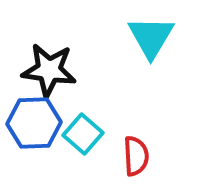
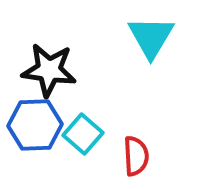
blue hexagon: moved 1 px right, 2 px down
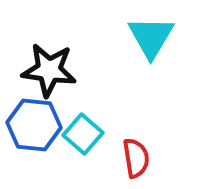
blue hexagon: moved 1 px left; rotated 8 degrees clockwise
red semicircle: moved 2 px down; rotated 6 degrees counterclockwise
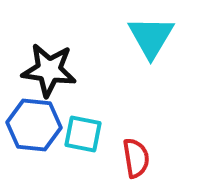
cyan square: rotated 30 degrees counterclockwise
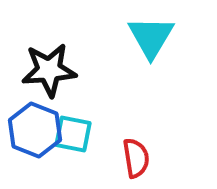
black star: rotated 12 degrees counterclockwise
blue hexagon: moved 1 px right, 5 px down; rotated 16 degrees clockwise
cyan square: moved 10 px left
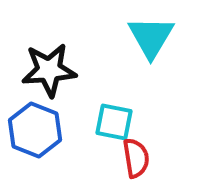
cyan square: moved 41 px right, 12 px up
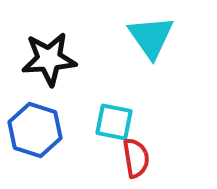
cyan triangle: rotated 6 degrees counterclockwise
black star: moved 11 px up
blue hexagon: rotated 4 degrees counterclockwise
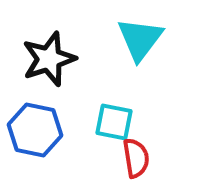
cyan triangle: moved 11 px left, 2 px down; rotated 12 degrees clockwise
black star: rotated 14 degrees counterclockwise
blue hexagon: rotated 6 degrees counterclockwise
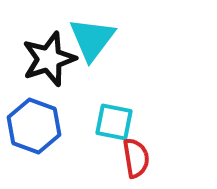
cyan triangle: moved 48 px left
blue hexagon: moved 1 px left, 4 px up; rotated 8 degrees clockwise
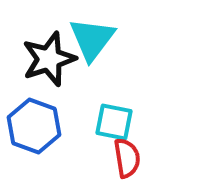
red semicircle: moved 9 px left
